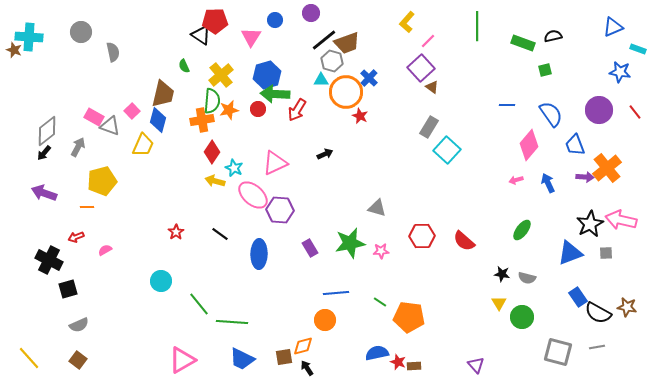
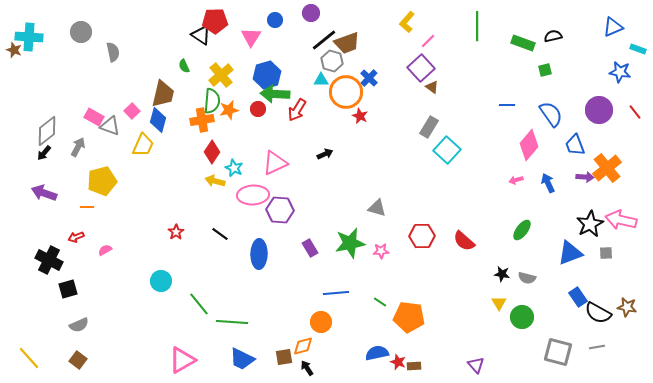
pink ellipse at (253, 195): rotated 44 degrees counterclockwise
orange circle at (325, 320): moved 4 px left, 2 px down
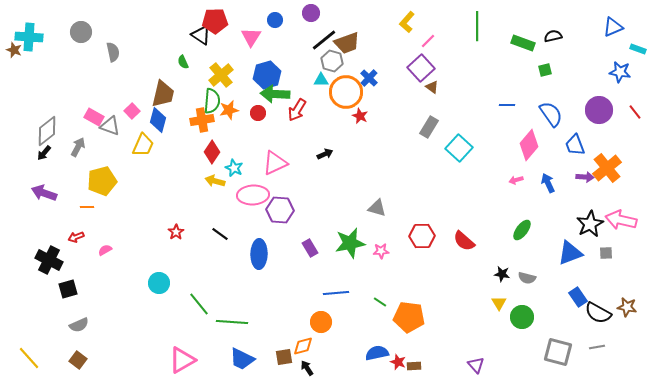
green semicircle at (184, 66): moved 1 px left, 4 px up
red circle at (258, 109): moved 4 px down
cyan square at (447, 150): moved 12 px right, 2 px up
cyan circle at (161, 281): moved 2 px left, 2 px down
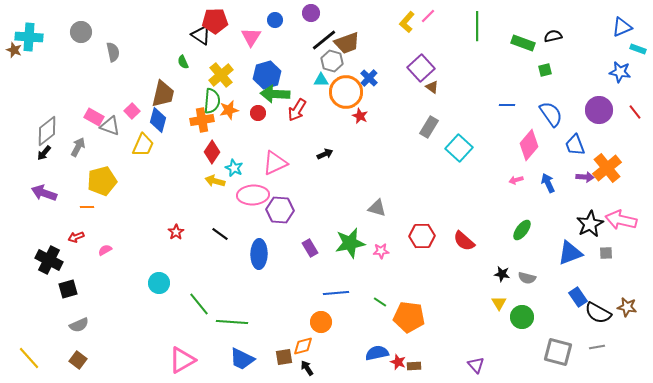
blue triangle at (613, 27): moved 9 px right
pink line at (428, 41): moved 25 px up
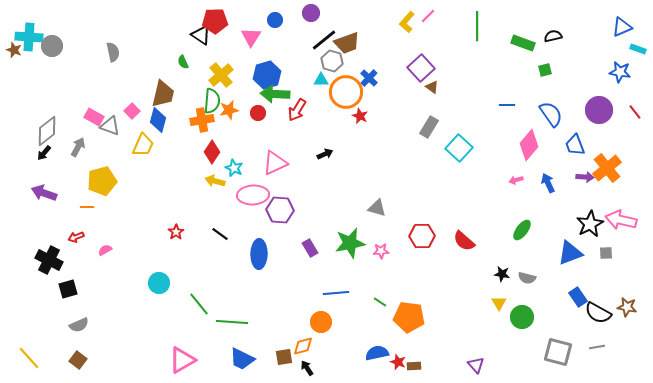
gray circle at (81, 32): moved 29 px left, 14 px down
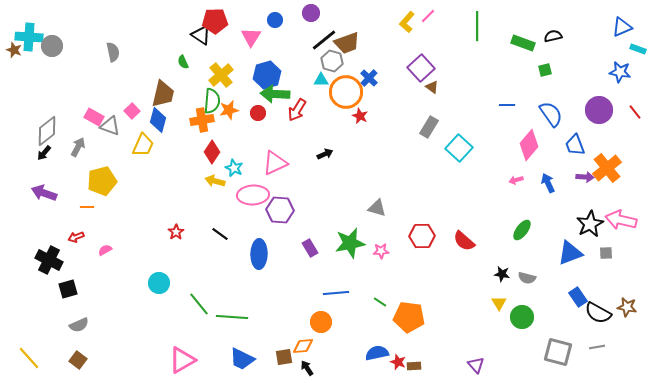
green line at (232, 322): moved 5 px up
orange diamond at (303, 346): rotated 10 degrees clockwise
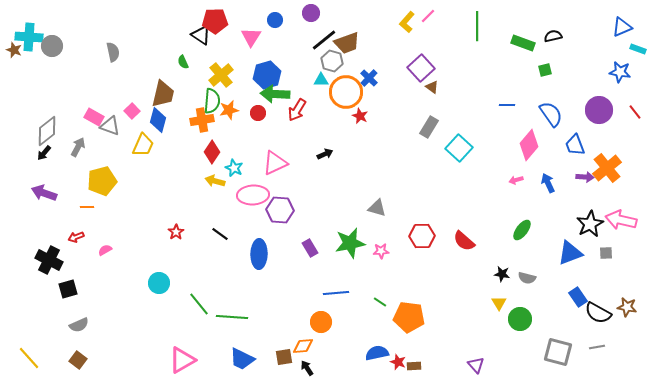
green circle at (522, 317): moved 2 px left, 2 px down
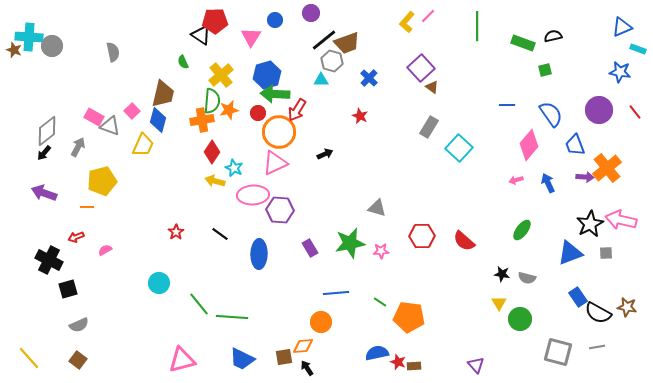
orange circle at (346, 92): moved 67 px left, 40 px down
pink triangle at (182, 360): rotated 16 degrees clockwise
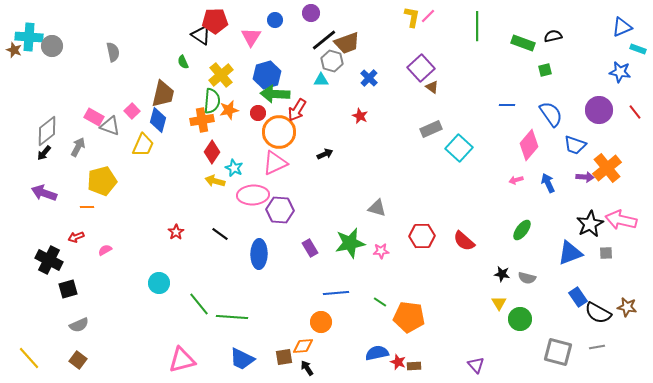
yellow L-shape at (407, 22): moved 5 px right, 5 px up; rotated 150 degrees clockwise
gray rectangle at (429, 127): moved 2 px right, 2 px down; rotated 35 degrees clockwise
blue trapezoid at (575, 145): rotated 50 degrees counterclockwise
